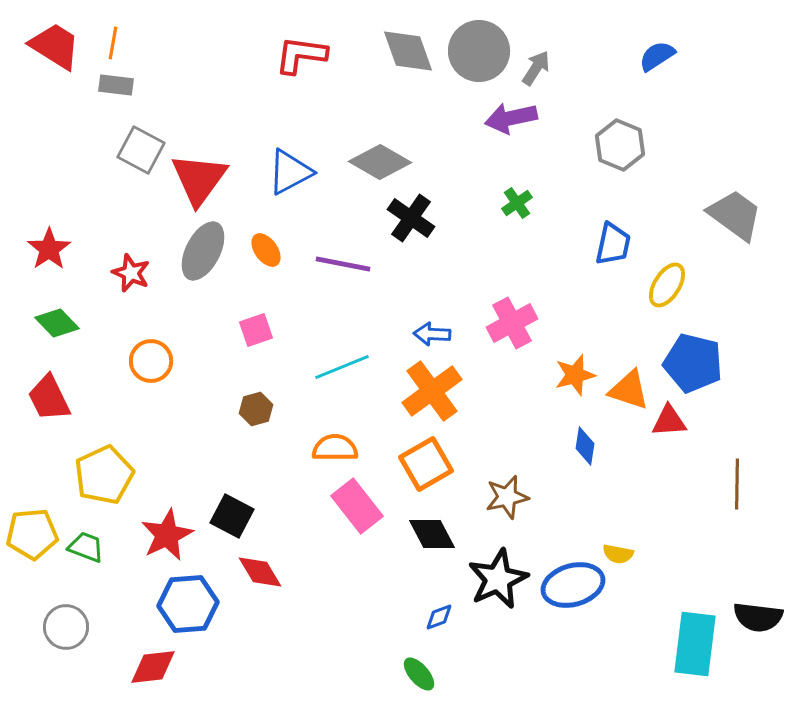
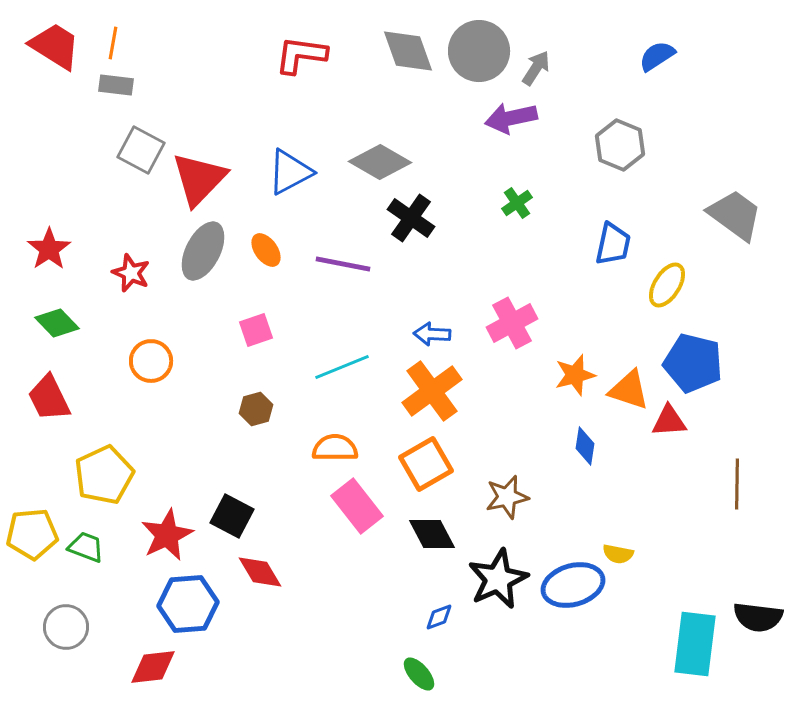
red triangle at (199, 179): rotated 8 degrees clockwise
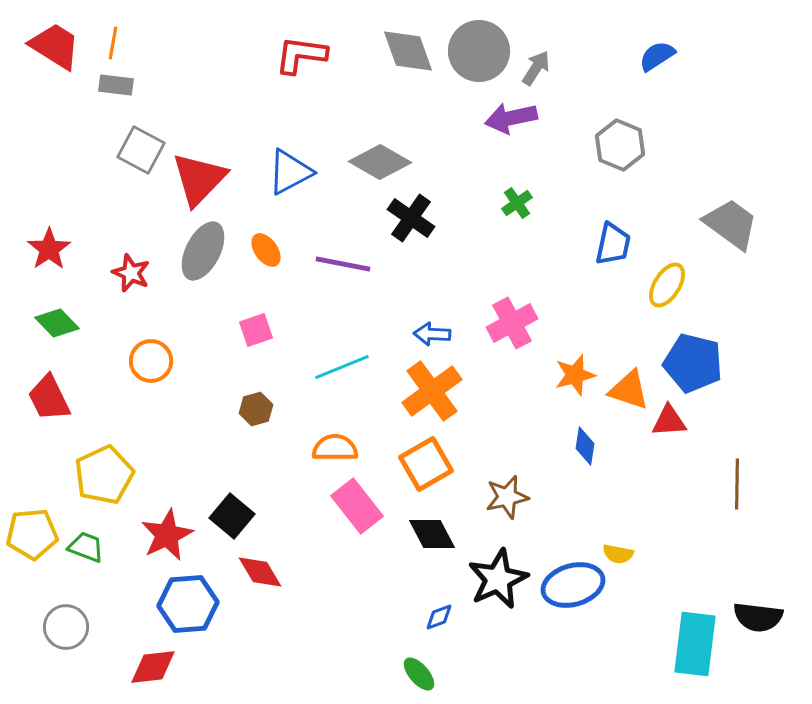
gray trapezoid at (735, 215): moved 4 px left, 9 px down
black square at (232, 516): rotated 12 degrees clockwise
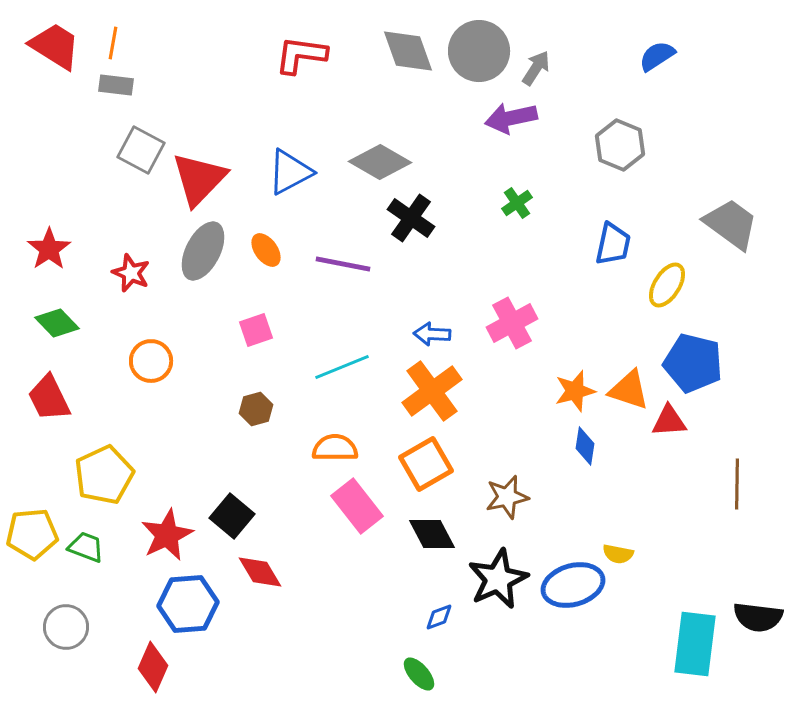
orange star at (575, 375): moved 16 px down
red diamond at (153, 667): rotated 60 degrees counterclockwise
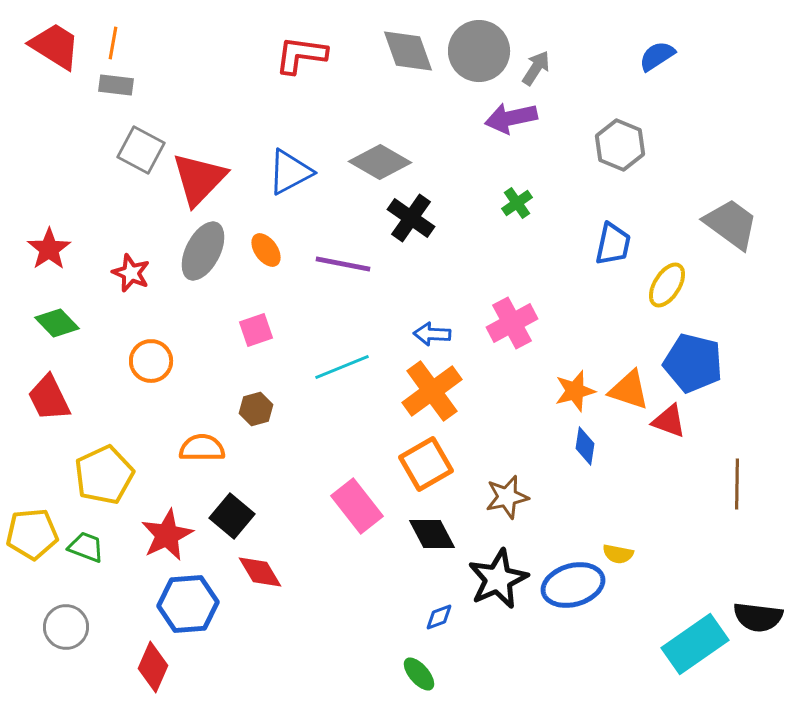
red triangle at (669, 421): rotated 24 degrees clockwise
orange semicircle at (335, 448): moved 133 px left
cyan rectangle at (695, 644): rotated 48 degrees clockwise
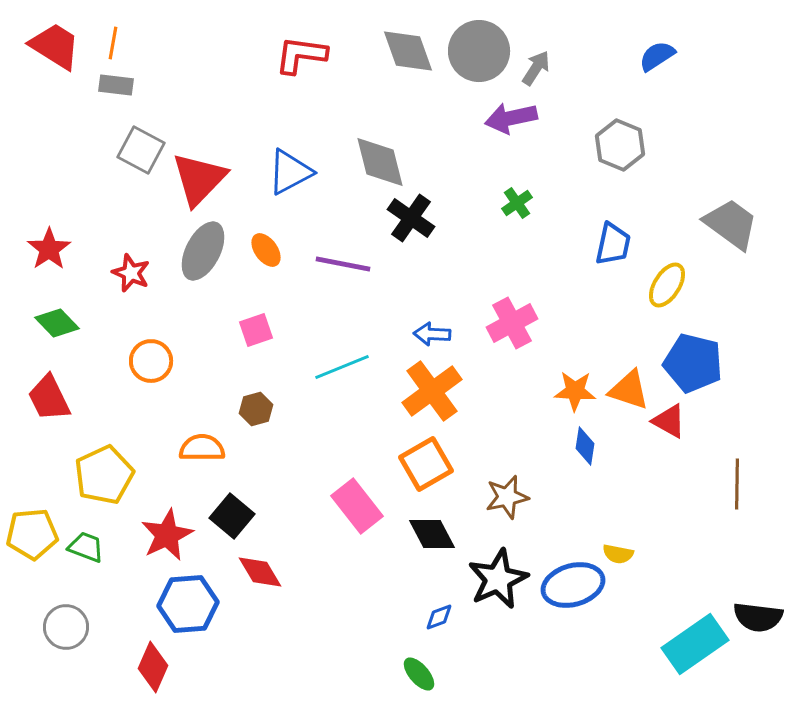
gray diamond at (380, 162): rotated 46 degrees clockwise
orange star at (575, 391): rotated 18 degrees clockwise
red triangle at (669, 421): rotated 9 degrees clockwise
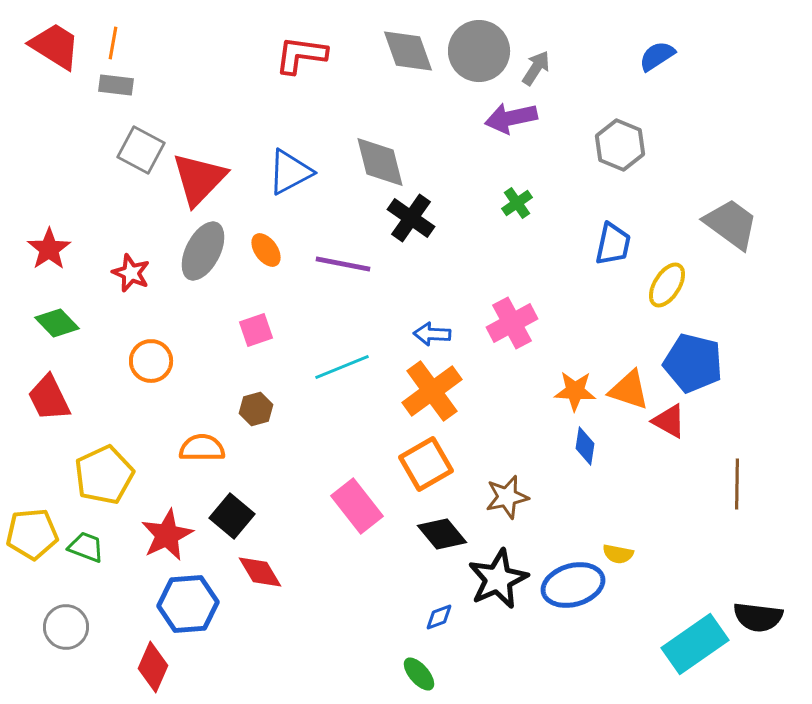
black diamond at (432, 534): moved 10 px right; rotated 12 degrees counterclockwise
